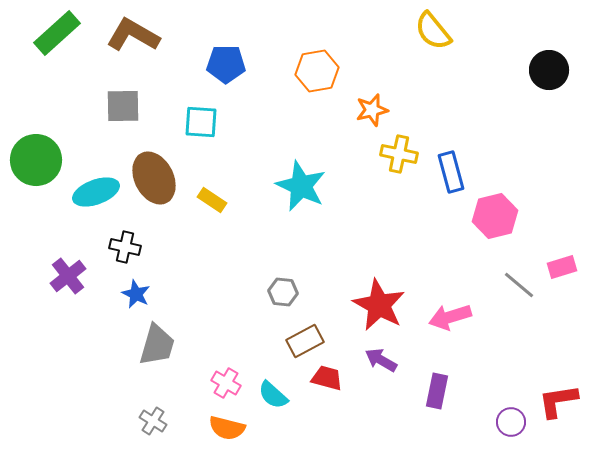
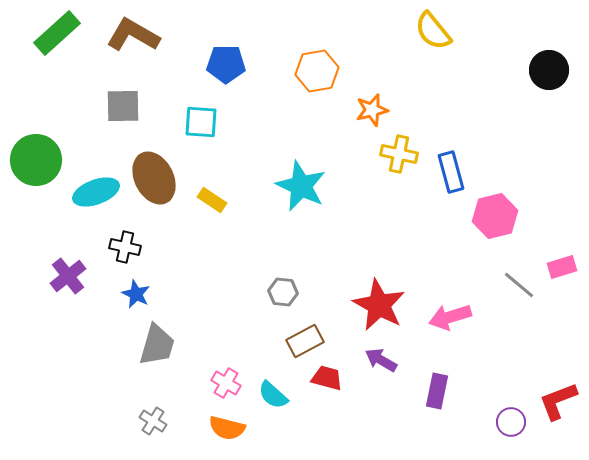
red L-shape: rotated 12 degrees counterclockwise
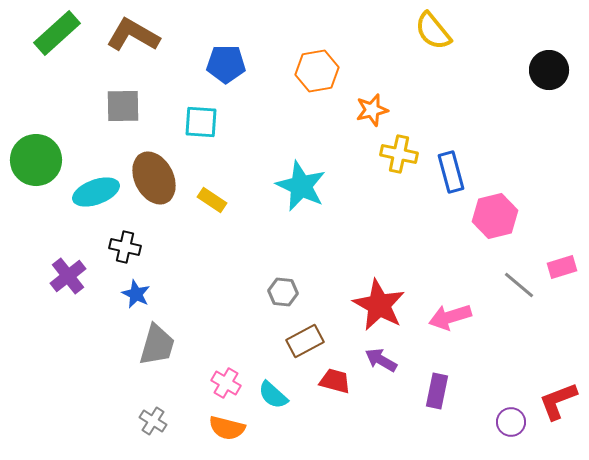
red trapezoid: moved 8 px right, 3 px down
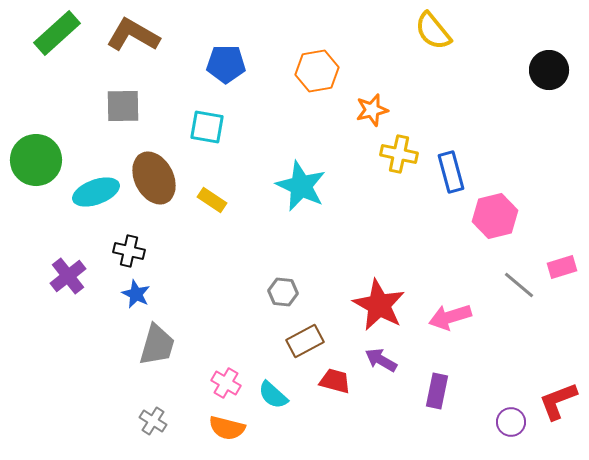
cyan square: moved 6 px right, 5 px down; rotated 6 degrees clockwise
black cross: moved 4 px right, 4 px down
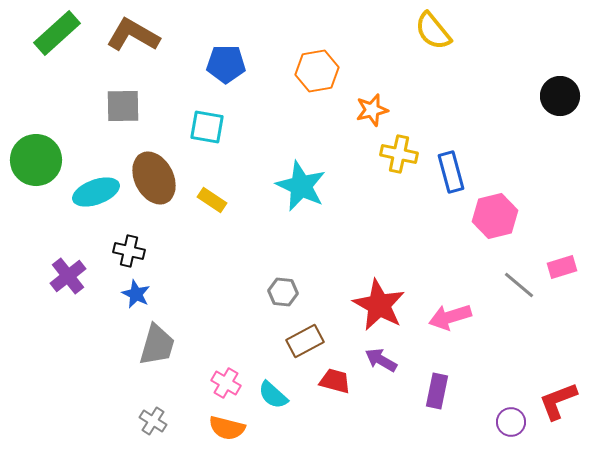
black circle: moved 11 px right, 26 px down
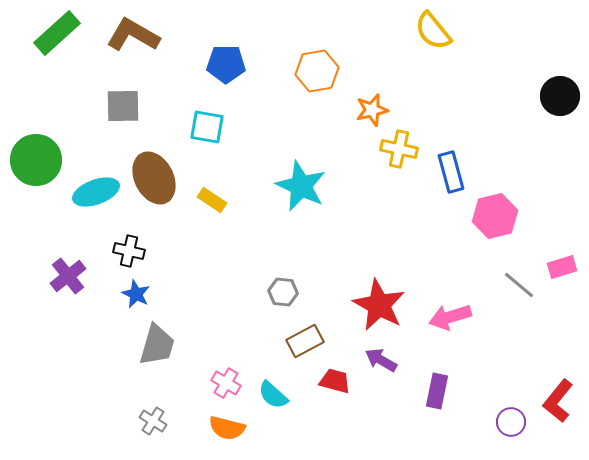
yellow cross: moved 5 px up
red L-shape: rotated 30 degrees counterclockwise
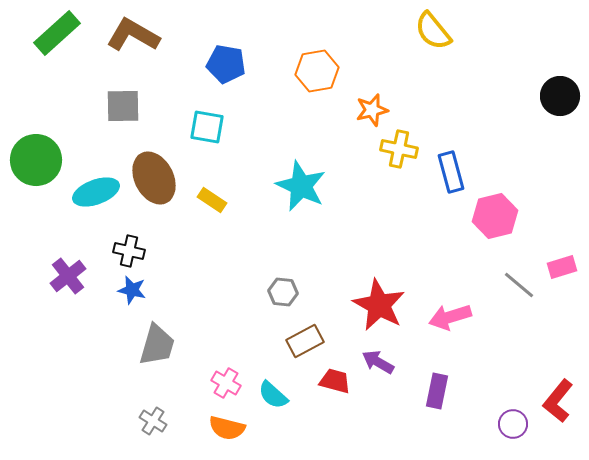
blue pentagon: rotated 9 degrees clockwise
blue star: moved 4 px left, 4 px up; rotated 12 degrees counterclockwise
purple arrow: moved 3 px left, 2 px down
purple circle: moved 2 px right, 2 px down
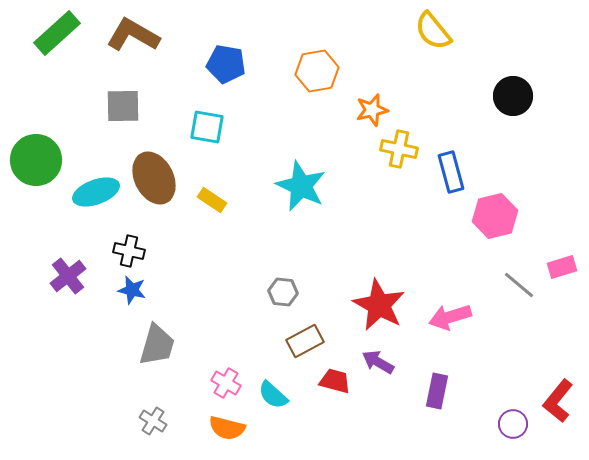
black circle: moved 47 px left
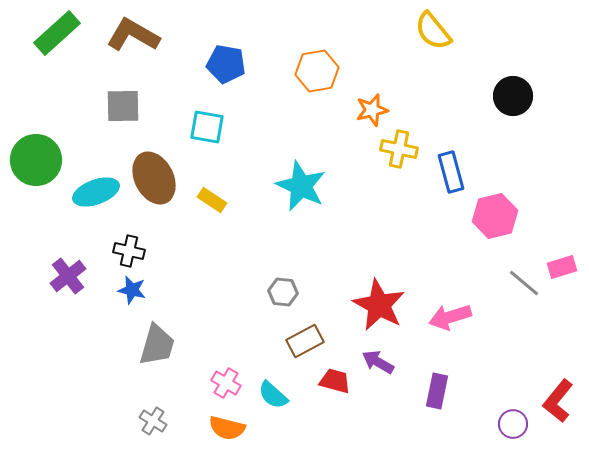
gray line: moved 5 px right, 2 px up
